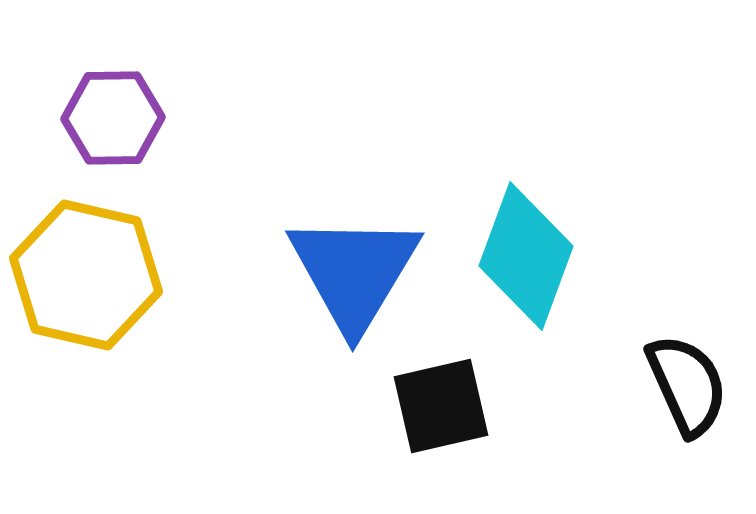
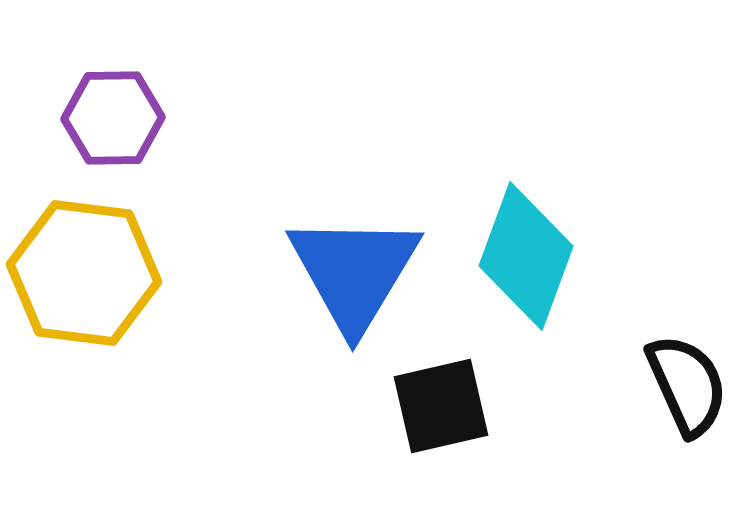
yellow hexagon: moved 2 px left, 2 px up; rotated 6 degrees counterclockwise
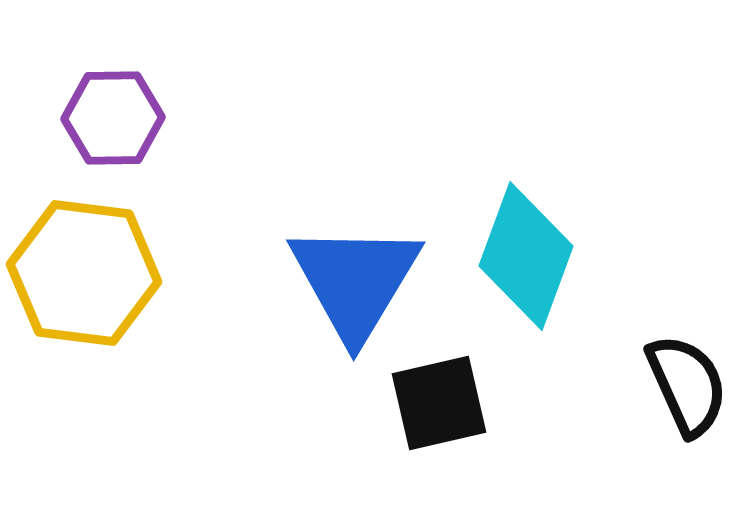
blue triangle: moved 1 px right, 9 px down
black square: moved 2 px left, 3 px up
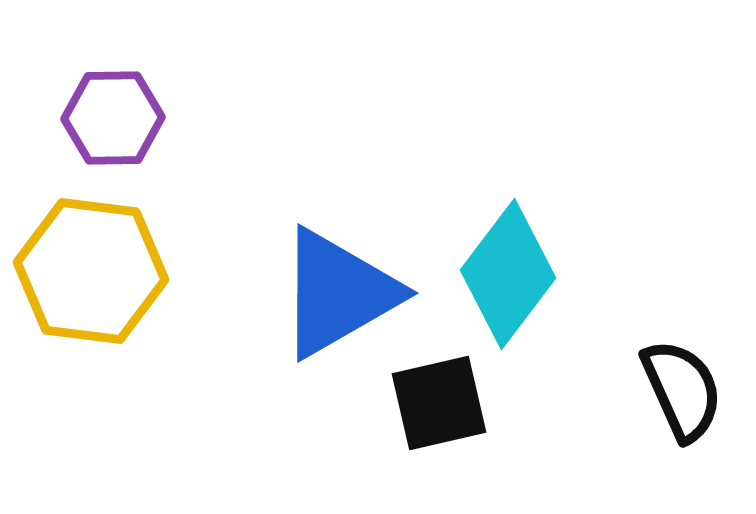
cyan diamond: moved 18 px left, 18 px down; rotated 17 degrees clockwise
yellow hexagon: moved 7 px right, 2 px up
blue triangle: moved 17 px left, 12 px down; rotated 29 degrees clockwise
black semicircle: moved 5 px left, 5 px down
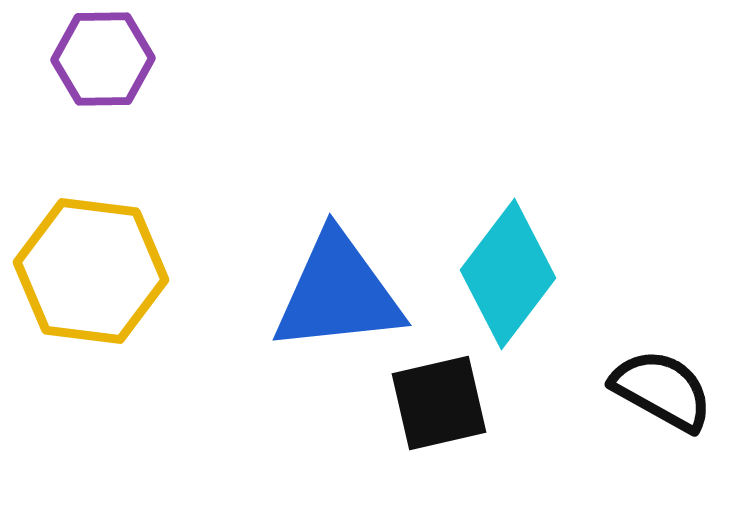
purple hexagon: moved 10 px left, 59 px up
blue triangle: rotated 24 degrees clockwise
black semicircle: moved 20 px left; rotated 37 degrees counterclockwise
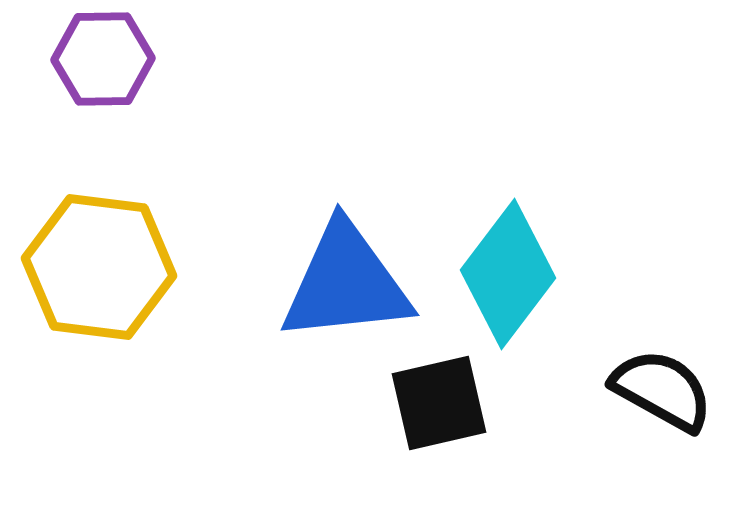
yellow hexagon: moved 8 px right, 4 px up
blue triangle: moved 8 px right, 10 px up
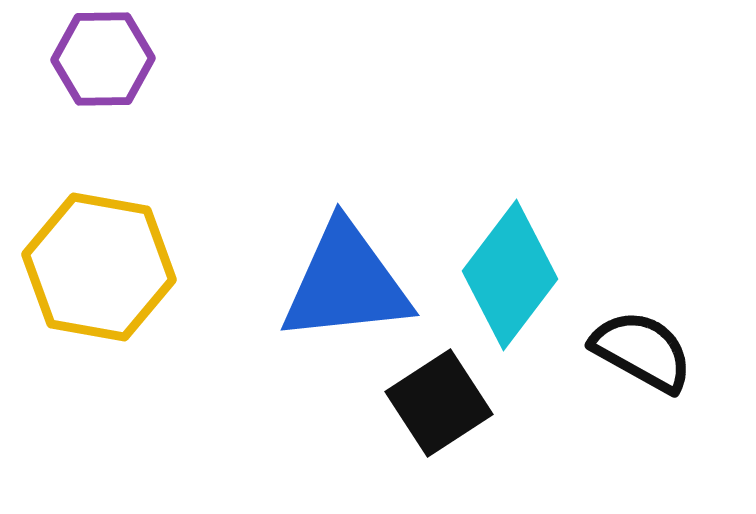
yellow hexagon: rotated 3 degrees clockwise
cyan diamond: moved 2 px right, 1 px down
black semicircle: moved 20 px left, 39 px up
black square: rotated 20 degrees counterclockwise
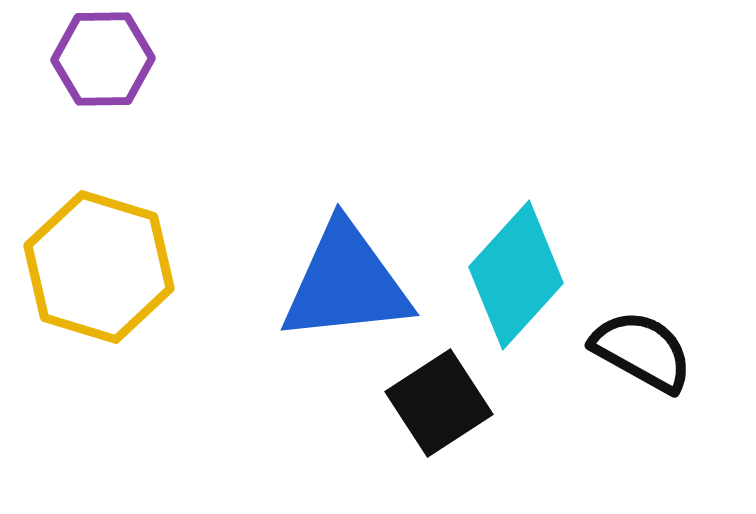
yellow hexagon: rotated 7 degrees clockwise
cyan diamond: moved 6 px right; rotated 5 degrees clockwise
